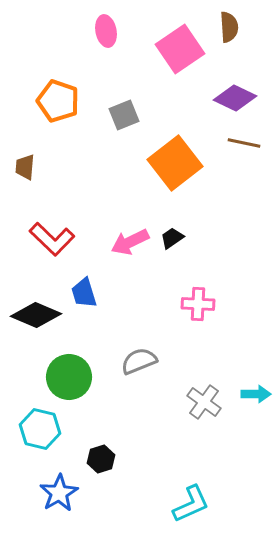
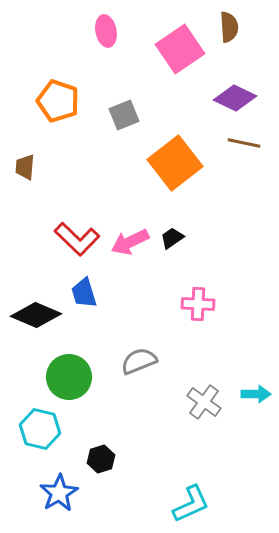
red L-shape: moved 25 px right
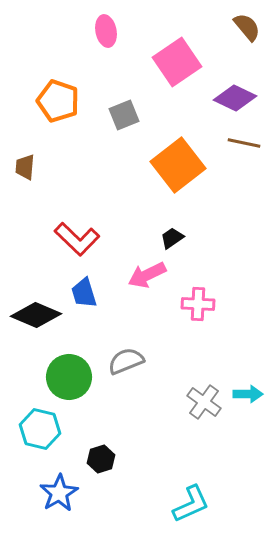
brown semicircle: moved 18 px right; rotated 36 degrees counterclockwise
pink square: moved 3 px left, 13 px down
orange square: moved 3 px right, 2 px down
pink arrow: moved 17 px right, 33 px down
gray semicircle: moved 13 px left
cyan arrow: moved 8 px left
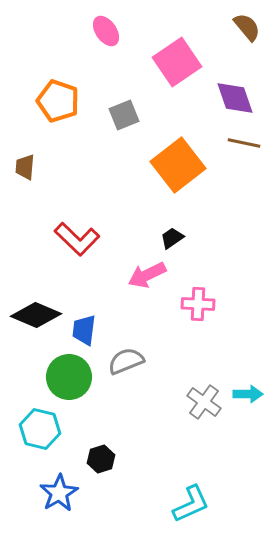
pink ellipse: rotated 24 degrees counterclockwise
purple diamond: rotated 45 degrees clockwise
blue trapezoid: moved 37 px down; rotated 24 degrees clockwise
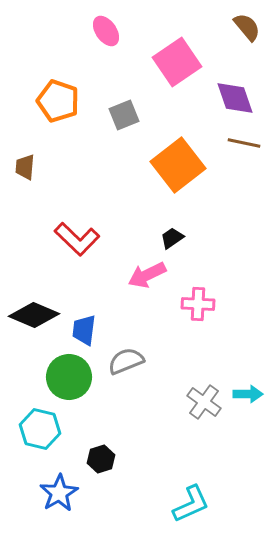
black diamond: moved 2 px left
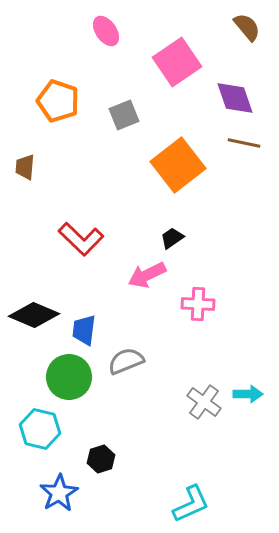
red L-shape: moved 4 px right
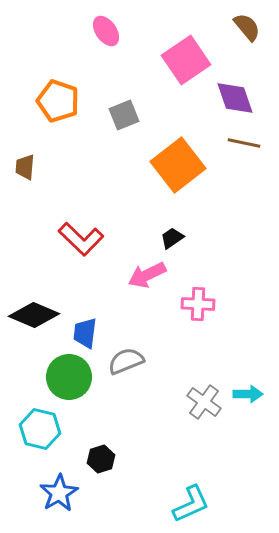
pink square: moved 9 px right, 2 px up
blue trapezoid: moved 1 px right, 3 px down
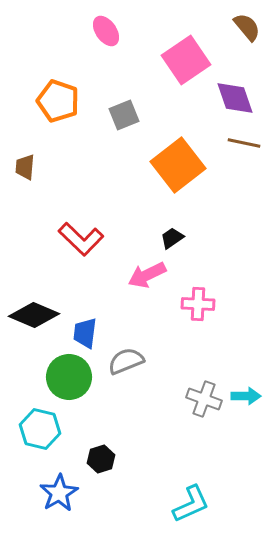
cyan arrow: moved 2 px left, 2 px down
gray cross: moved 3 px up; rotated 16 degrees counterclockwise
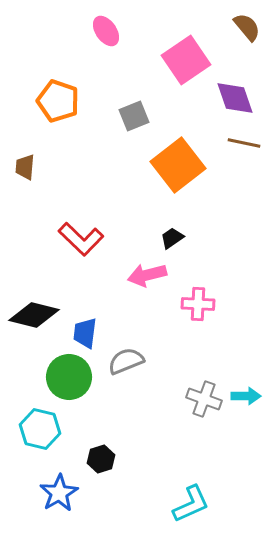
gray square: moved 10 px right, 1 px down
pink arrow: rotated 12 degrees clockwise
black diamond: rotated 9 degrees counterclockwise
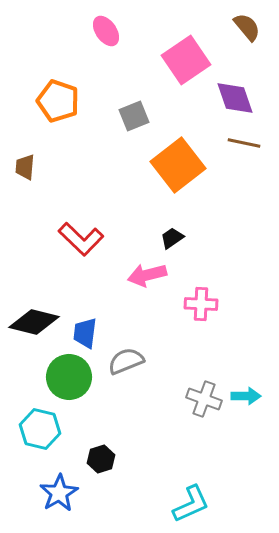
pink cross: moved 3 px right
black diamond: moved 7 px down
